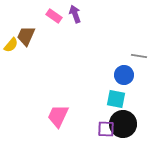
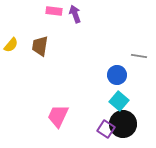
pink rectangle: moved 5 px up; rotated 28 degrees counterclockwise
brown trapezoid: moved 14 px right, 10 px down; rotated 15 degrees counterclockwise
blue circle: moved 7 px left
cyan square: moved 3 px right, 2 px down; rotated 30 degrees clockwise
purple square: rotated 30 degrees clockwise
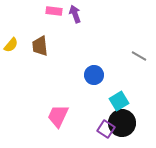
brown trapezoid: rotated 15 degrees counterclockwise
gray line: rotated 21 degrees clockwise
blue circle: moved 23 px left
cyan square: rotated 18 degrees clockwise
black circle: moved 1 px left, 1 px up
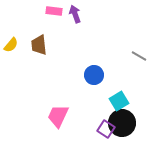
brown trapezoid: moved 1 px left, 1 px up
